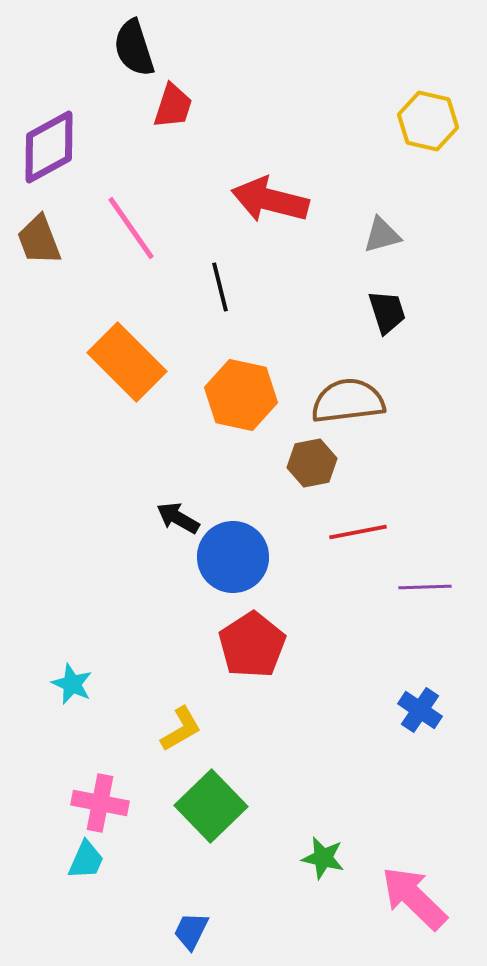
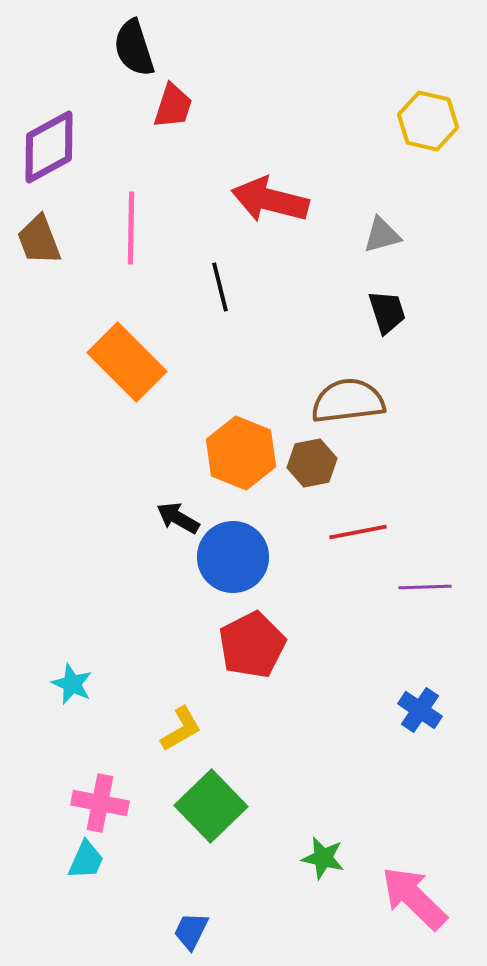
pink line: rotated 36 degrees clockwise
orange hexagon: moved 58 px down; rotated 10 degrees clockwise
red pentagon: rotated 6 degrees clockwise
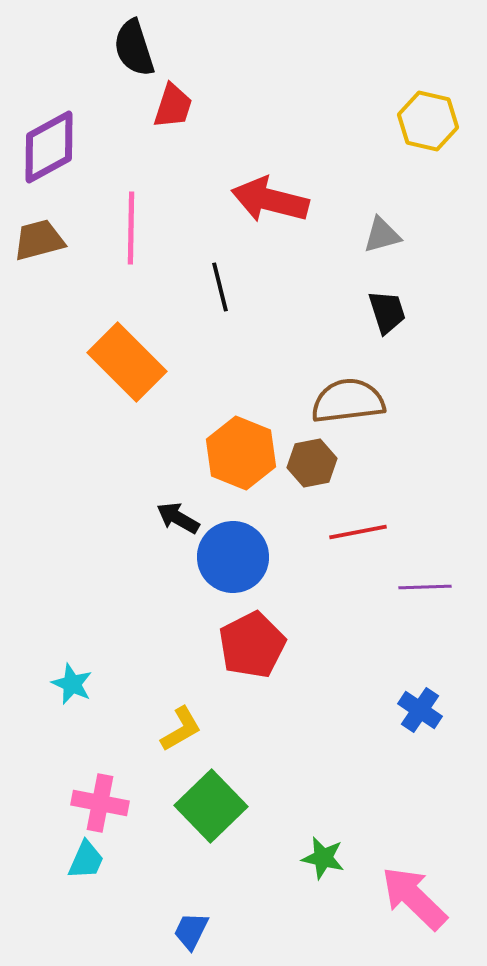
brown trapezoid: rotated 96 degrees clockwise
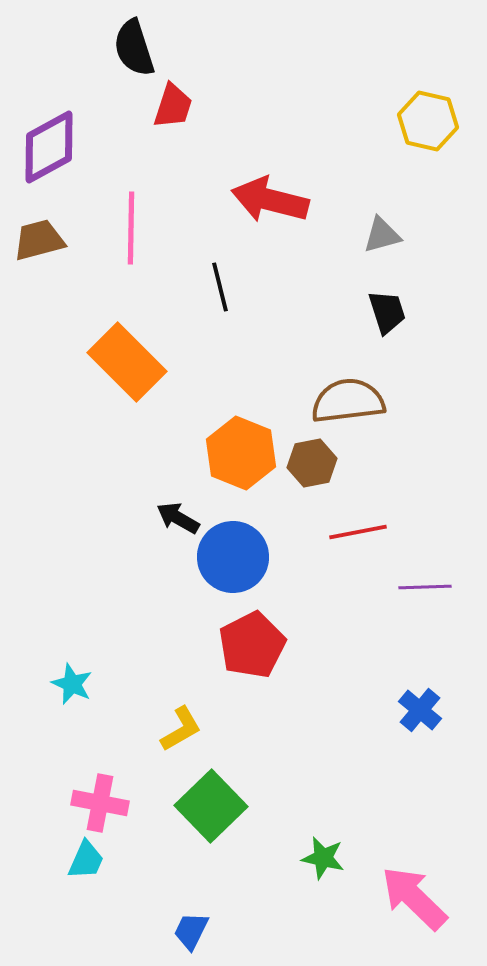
blue cross: rotated 6 degrees clockwise
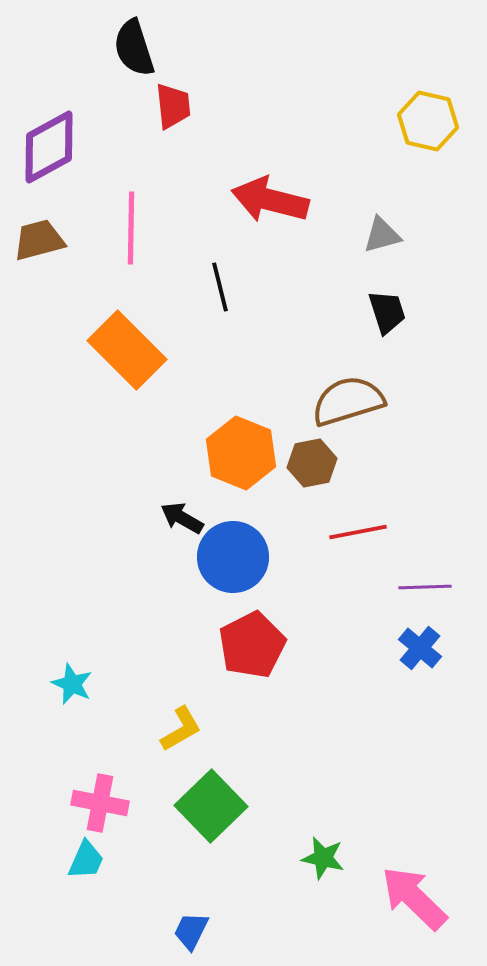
red trapezoid: rotated 24 degrees counterclockwise
orange rectangle: moved 12 px up
brown semicircle: rotated 10 degrees counterclockwise
black arrow: moved 4 px right
blue cross: moved 62 px up
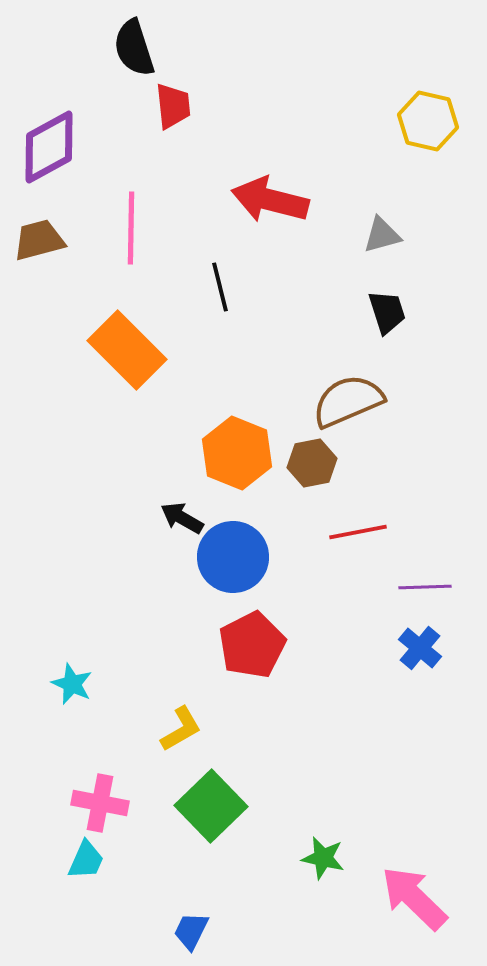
brown semicircle: rotated 6 degrees counterclockwise
orange hexagon: moved 4 px left
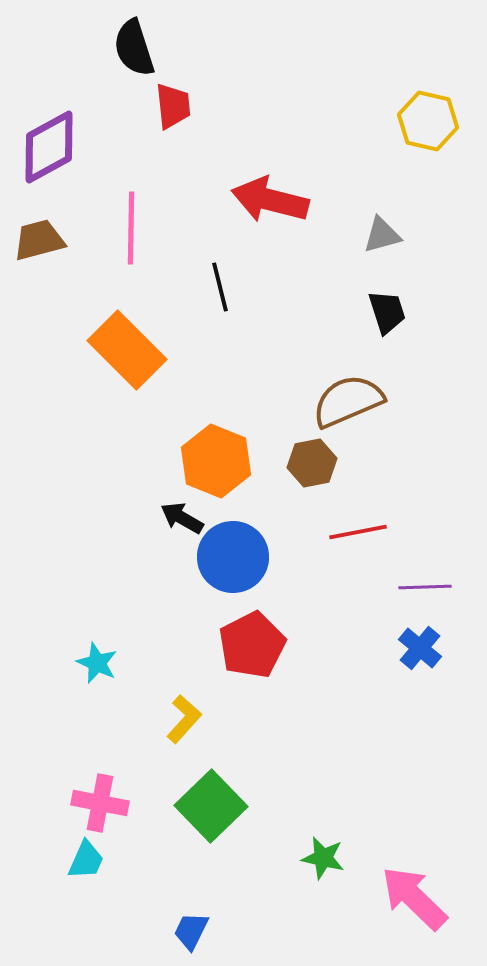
orange hexagon: moved 21 px left, 8 px down
cyan star: moved 25 px right, 21 px up
yellow L-shape: moved 3 px right, 10 px up; rotated 18 degrees counterclockwise
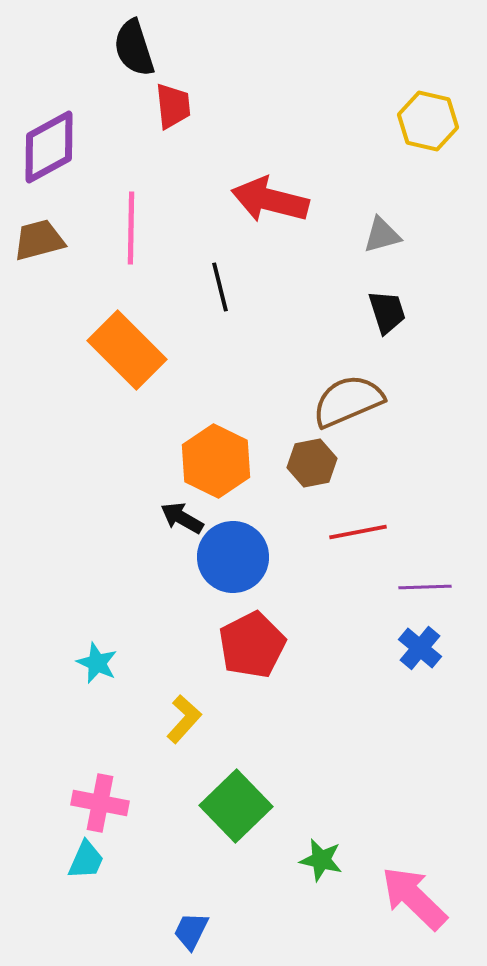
orange hexagon: rotated 4 degrees clockwise
green square: moved 25 px right
green star: moved 2 px left, 2 px down
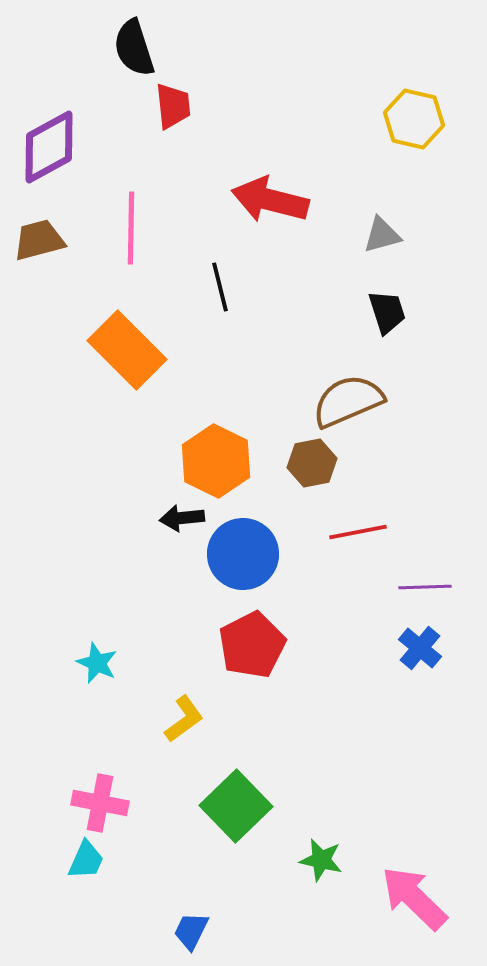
yellow hexagon: moved 14 px left, 2 px up
black arrow: rotated 36 degrees counterclockwise
blue circle: moved 10 px right, 3 px up
yellow L-shape: rotated 12 degrees clockwise
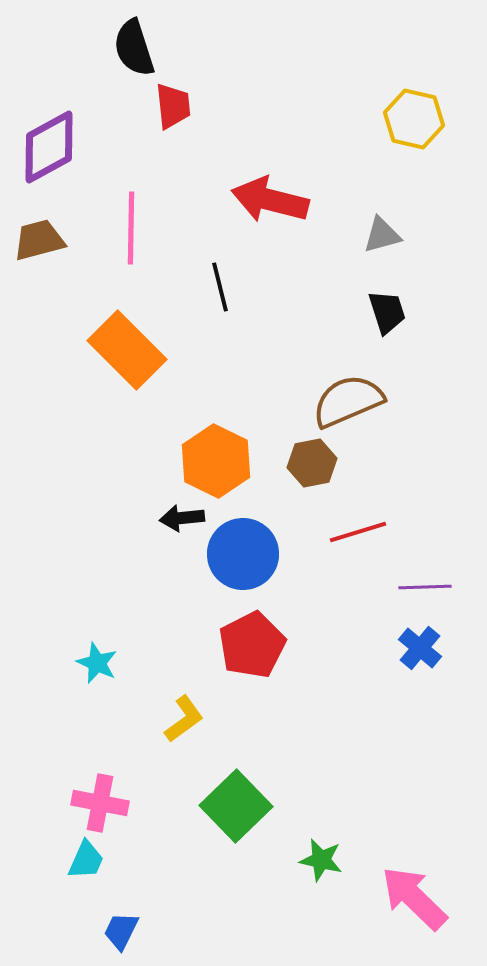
red line: rotated 6 degrees counterclockwise
blue trapezoid: moved 70 px left
